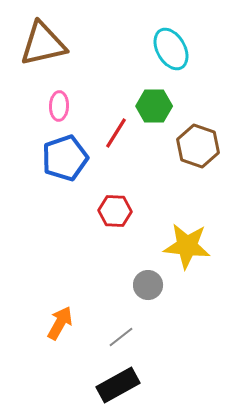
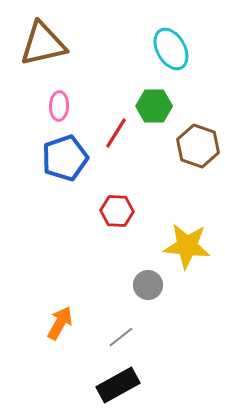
red hexagon: moved 2 px right
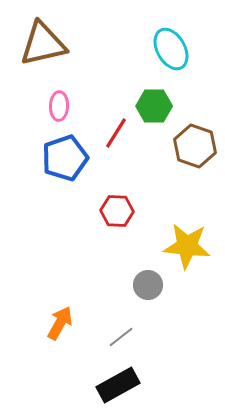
brown hexagon: moved 3 px left
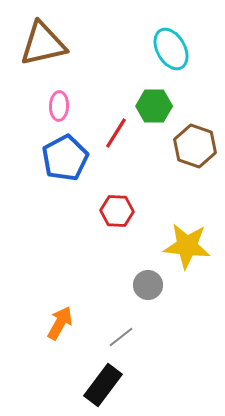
blue pentagon: rotated 9 degrees counterclockwise
black rectangle: moved 15 px left; rotated 24 degrees counterclockwise
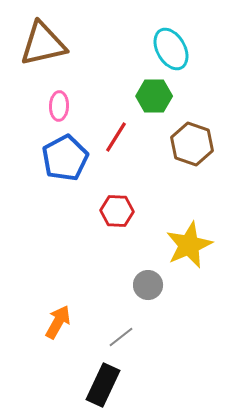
green hexagon: moved 10 px up
red line: moved 4 px down
brown hexagon: moved 3 px left, 2 px up
yellow star: moved 2 px right, 1 px up; rotated 30 degrees counterclockwise
orange arrow: moved 2 px left, 1 px up
black rectangle: rotated 12 degrees counterclockwise
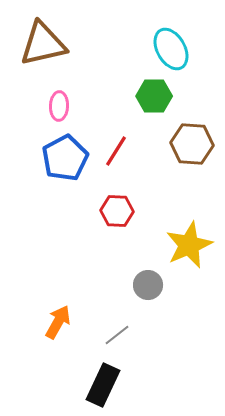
red line: moved 14 px down
brown hexagon: rotated 15 degrees counterclockwise
gray line: moved 4 px left, 2 px up
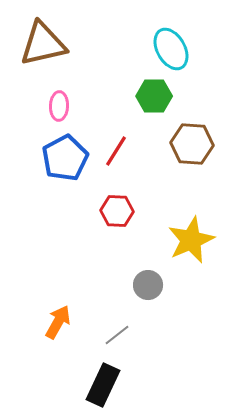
yellow star: moved 2 px right, 5 px up
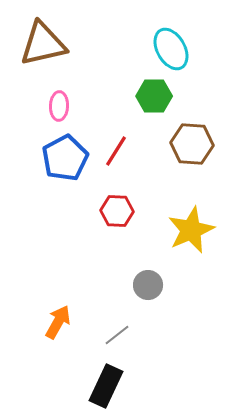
yellow star: moved 10 px up
black rectangle: moved 3 px right, 1 px down
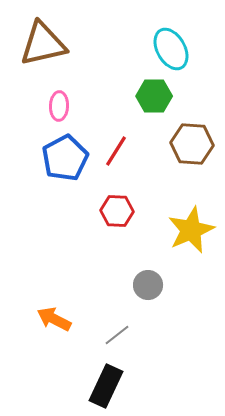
orange arrow: moved 4 px left, 3 px up; rotated 92 degrees counterclockwise
